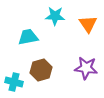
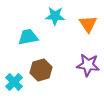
purple star: moved 2 px right, 3 px up
cyan cross: rotated 30 degrees clockwise
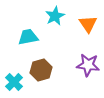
cyan star: rotated 30 degrees counterclockwise
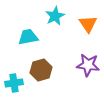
cyan cross: moved 1 px down; rotated 36 degrees clockwise
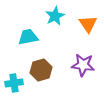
purple star: moved 5 px left
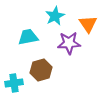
purple star: moved 14 px left, 22 px up; rotated 10 degrees counterclockwise
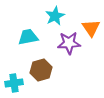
orange triangle: moved 3 px right, 4 px down
